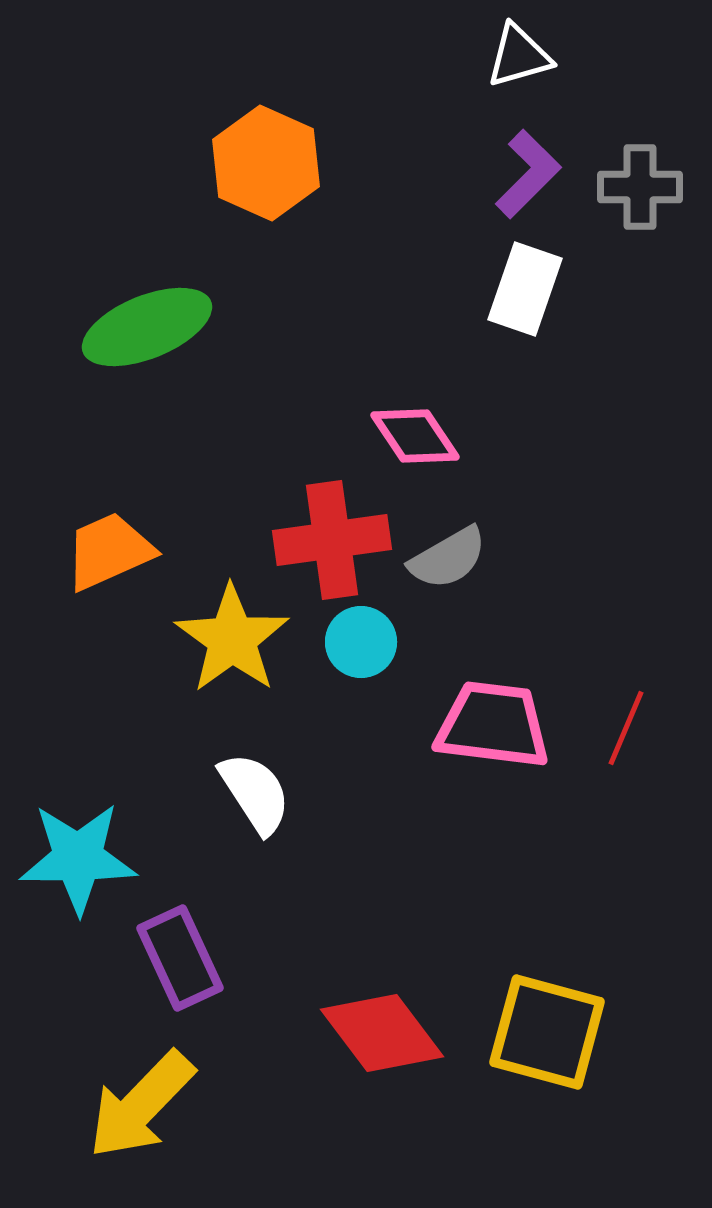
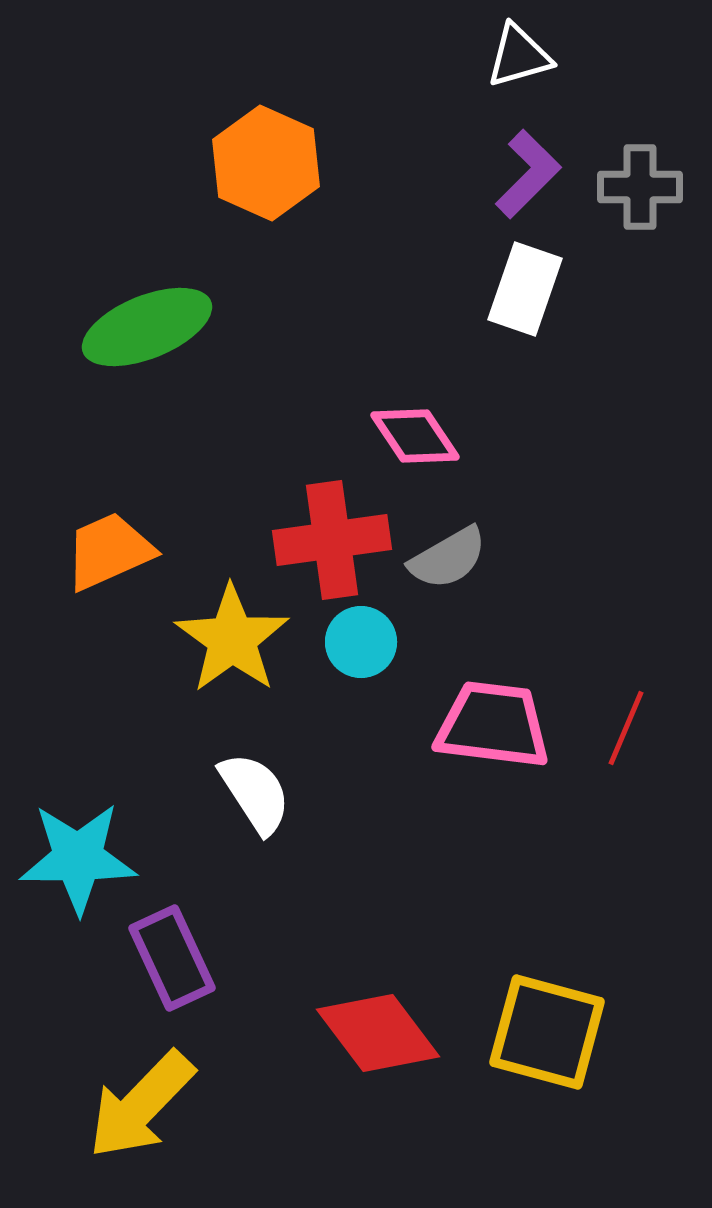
purple rectangle: moved 8 px left
red diamond: moved 4 px left
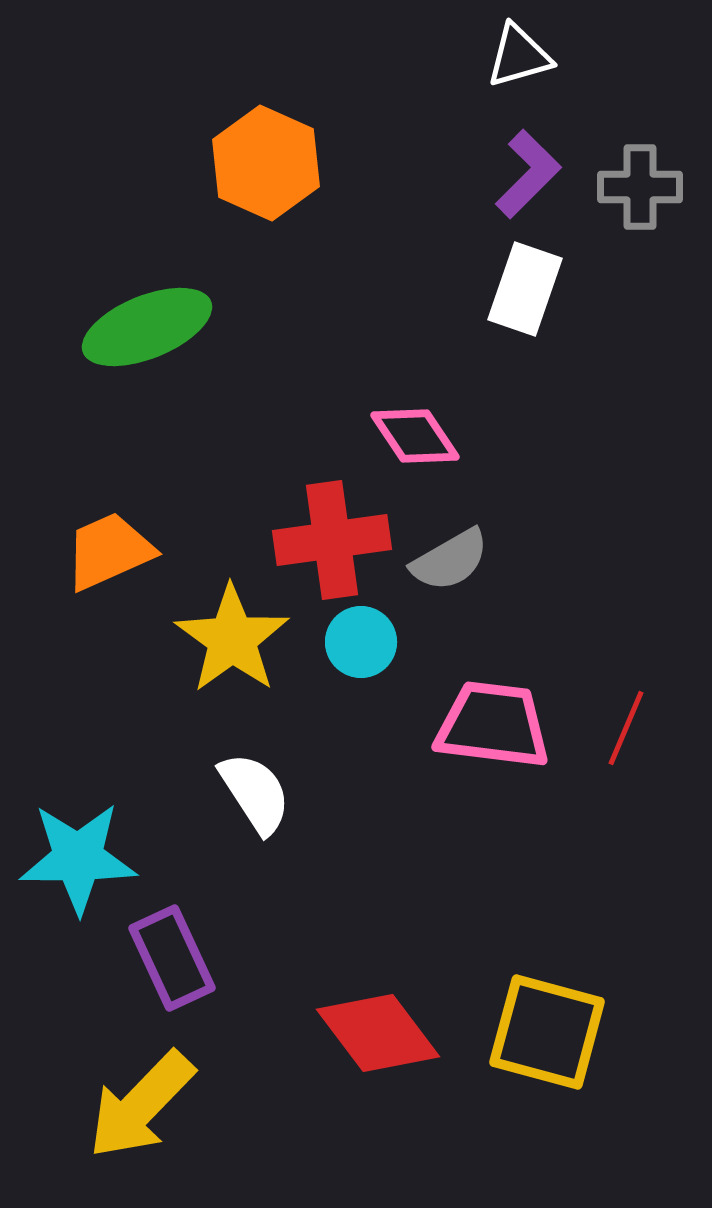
gray semicircle: moved 2 px right, 2 px down
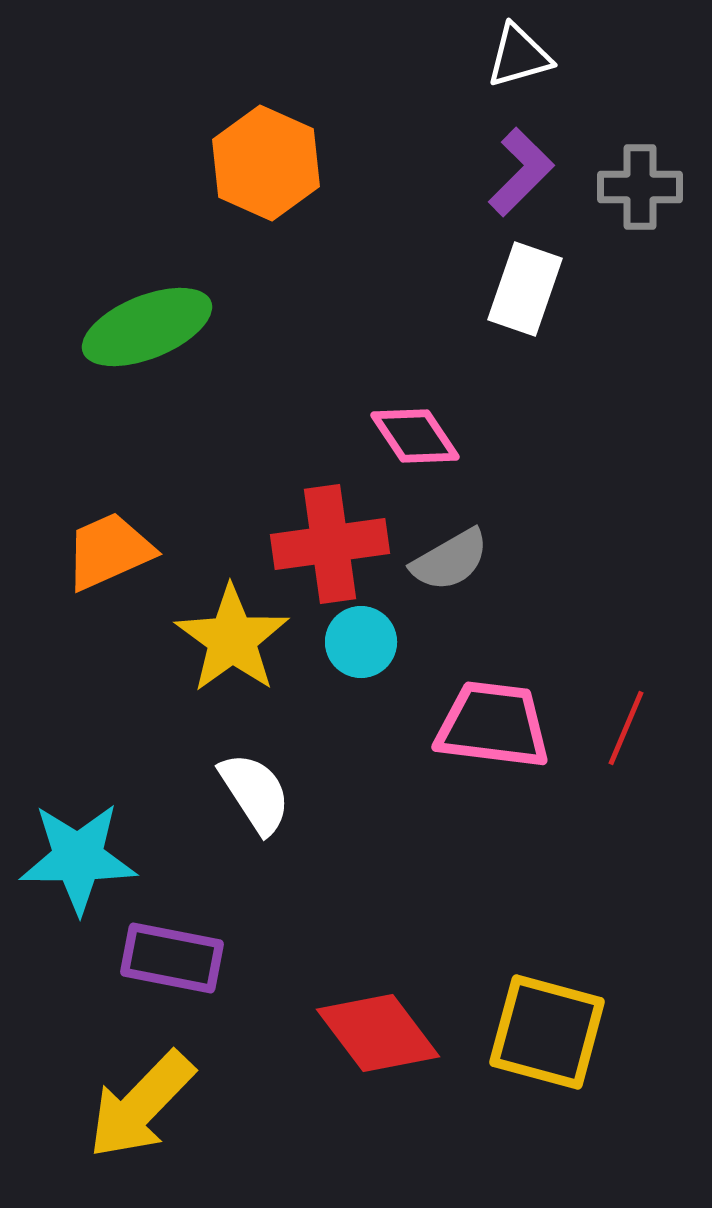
purple L-shape: moved 7 px left, 2 px up
red cross: moved 2 px left, 4 px down
purple rectangle: rotated 54 degrees counterclockwise
